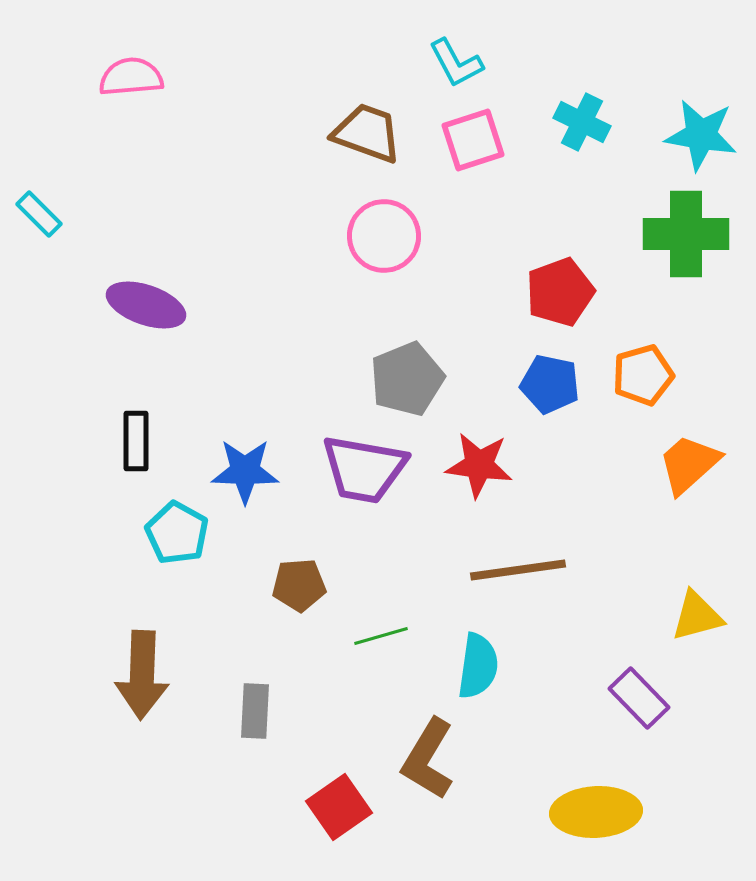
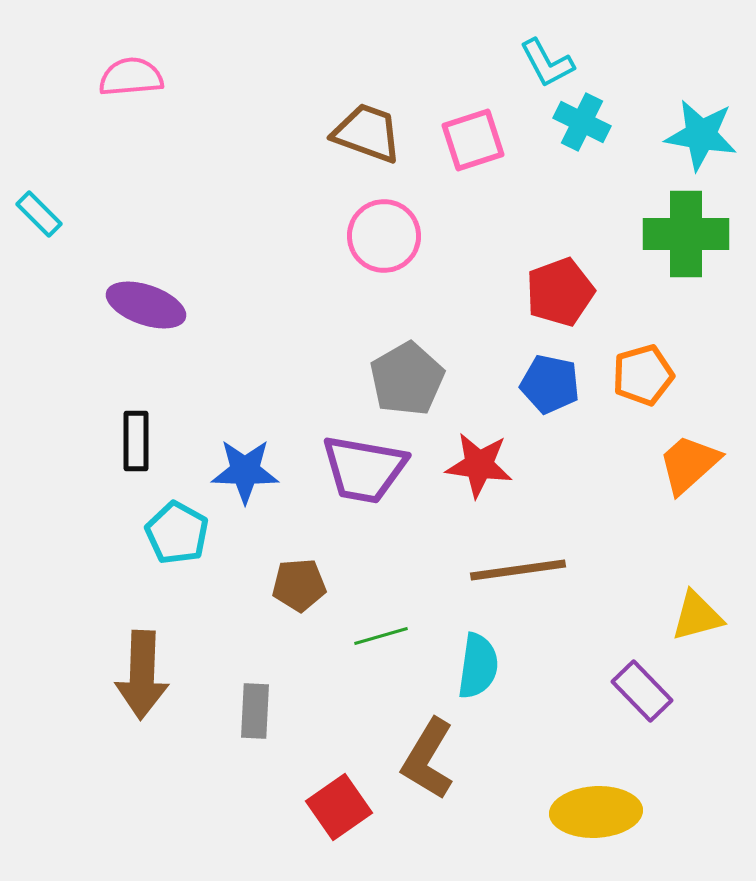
cyan L-shape: moved 91 px right
gray pentagon: rotated 8 degrees counterclockwise
purple rectangle: moved 3 px right, 7 px up
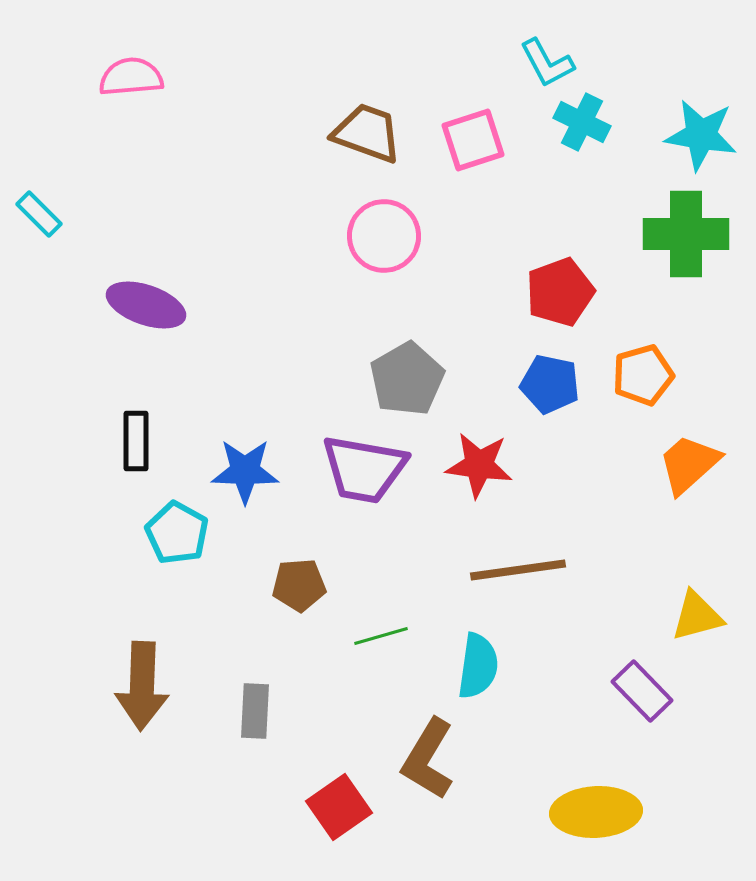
brown arrow: moved 11 px down
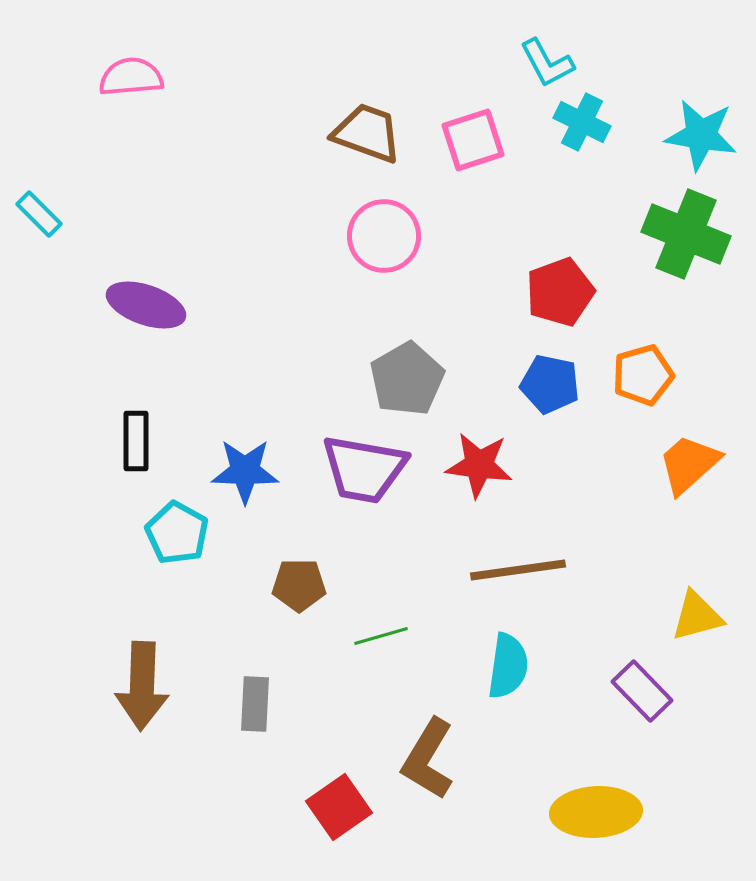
green cross: rotated 22 degrees clockwise
brown pentagon: rotated 4 degrees clockwise
cyan semicircle: moved 30 px right
gray rectangle: moved 7 px up
